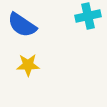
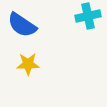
yellow star: moved 1 px up
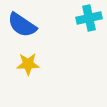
cyan cross: moved 1 px right, 2 px down
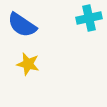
yellow star: rotated 15 degrees clockwise
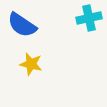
yellow star: moved 3 px right
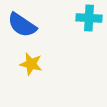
cyan cross: rotated 15 degrees clockwise
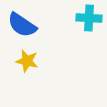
yellow star: moved 4 px left, 3 px up
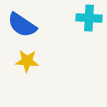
yellow star: rotated 10 degrees counterclockwise
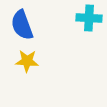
blue semicircle: rotated 36 degrees clockwise
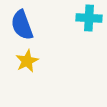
yellow star: rotated 30 degrees counterclockwise
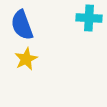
yellow star: moved 1 px left, 2 px up
